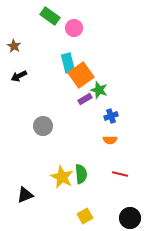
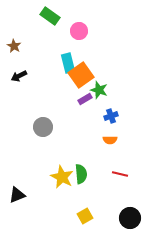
pink circle: moved 5 px right, 3 px down
gray circle: moved 1 px down
black triangle: moved 8 px left
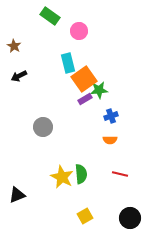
orange square: moved 3 px right, 4 px down
green star: rotated 24 degrees counterclockwise
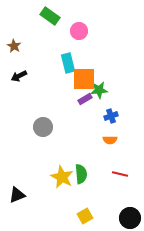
orange square: rotated 35 degrees clockwise
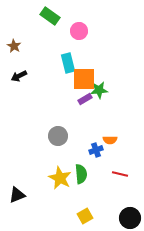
blue cross: moved 15 px left, 34 px down
gray circle: moved 15 px right, 9 px down
yellow star: moved 2 px left, 1 px down
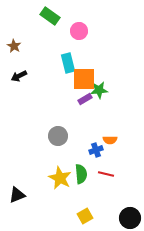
red line: moved 14 px left
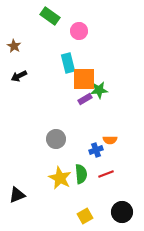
gray circle: moved 2 px left, 3 px down
red line: rotated 35 degrees counterclockwise
black circle: moved 8 px left, 6 px up
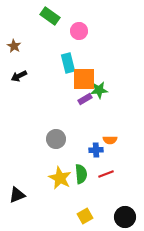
blue cross: rotated 16 degrees clockwise
black circle: moved 3 px right, 5 px down
